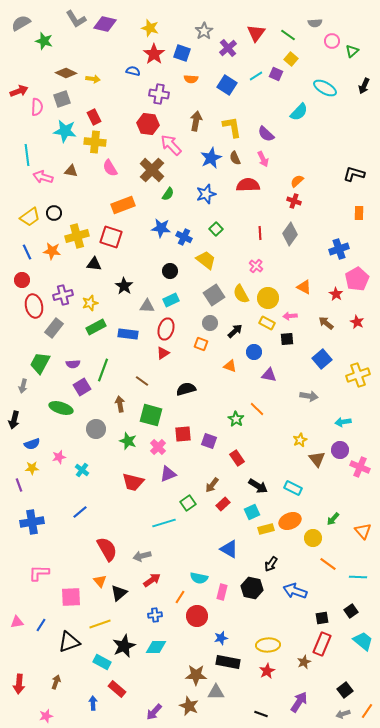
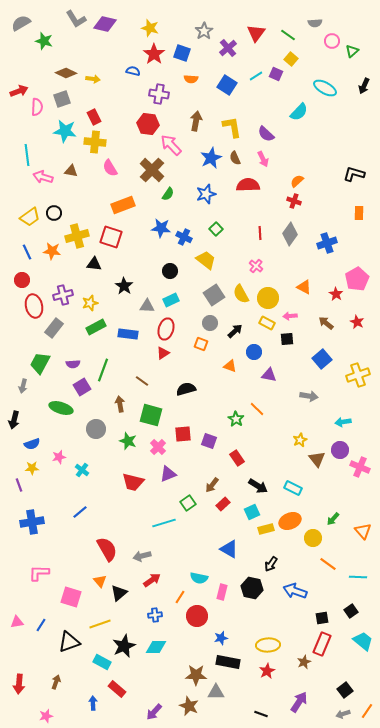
blue cross at (339, 249): moved 12 px left, 6 px up
pink square at (71, 597): rotated 20 degrees clockwise
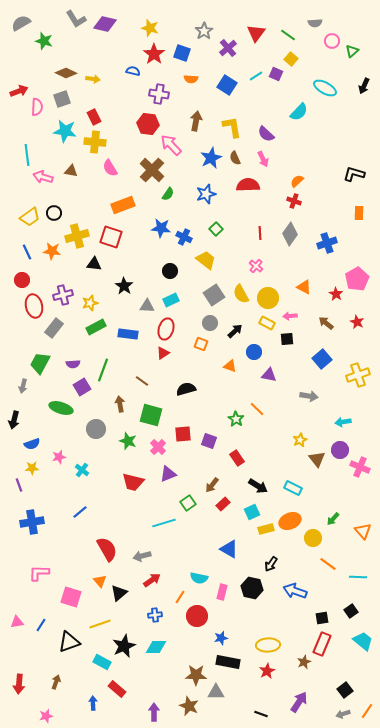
purple arrow at (154, 712): rotated 138 degrees clockwise
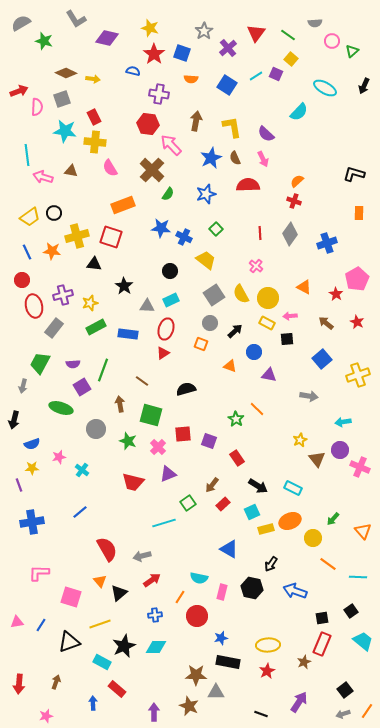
purple diamond at (105, 24): moved 2 px right, 14 px down
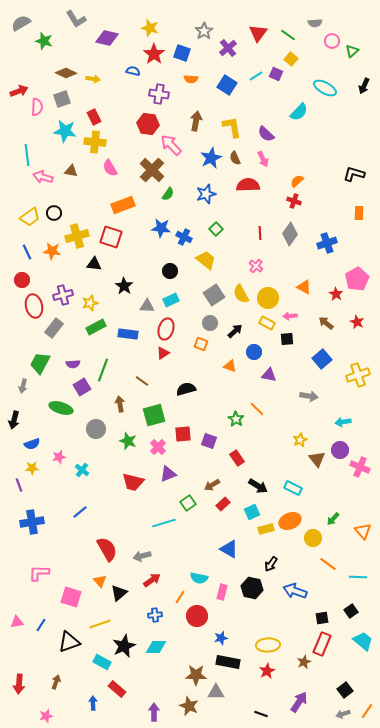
red triangle at (256, 33): moved 2 px right
green square at (151, 415): moved 3 px right; rotated 30 degrees counterclockwise
brown arrow at (212, 485): rotated 21 degrees clockwise
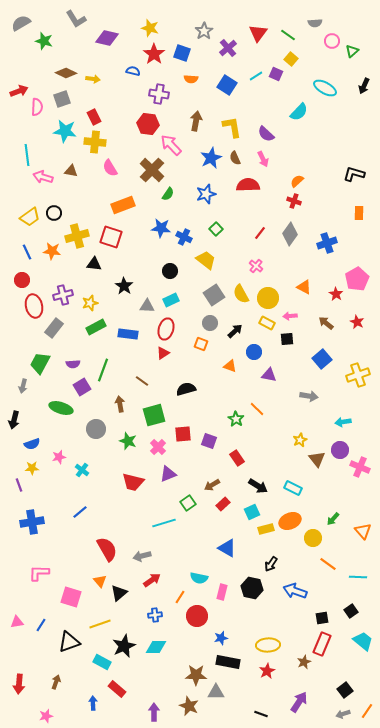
red line at (260, 233): rotated 40 degrees clockwise
blue triangle at (229, 549): moved 2 px left, 1 px up
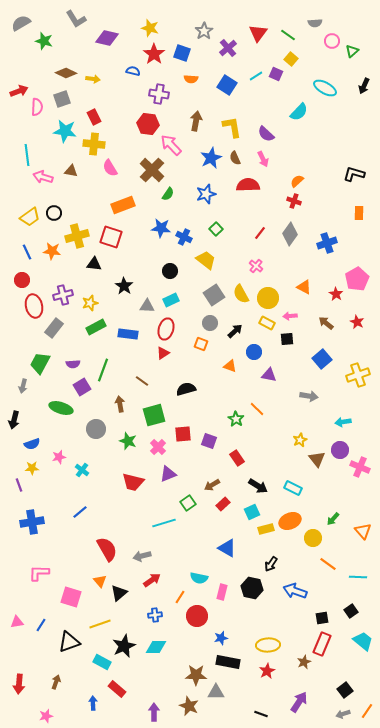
yellow cross at (95, 142): moved 1 px left, 2 px down
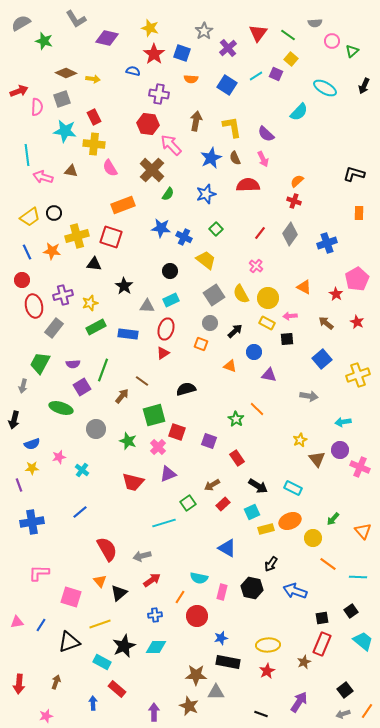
brown arrow at (120, 404): moved 2 px right, 8 px up; rotated 49 degrees clockwise
red square at (183, 434): moved 6 px left, 2 px up; rotated 24 degrees clockwise
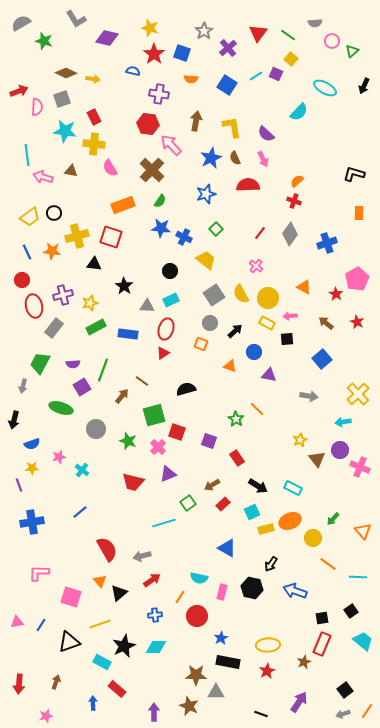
green semicircle at (168, 194): moved 8 px left, 7 px down
yellow cross at (358, 375): moved 19 px down; rotated 25 degrees counterclockwise
blue star at (221, 638): rotated 16 degrees counterclockwise
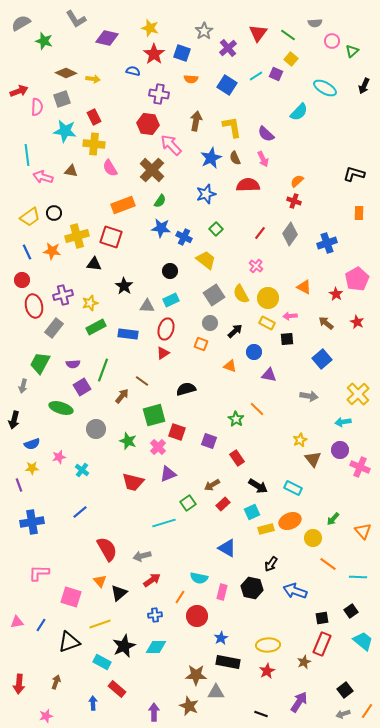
brown triangle at (317, 459): moved 4 px left
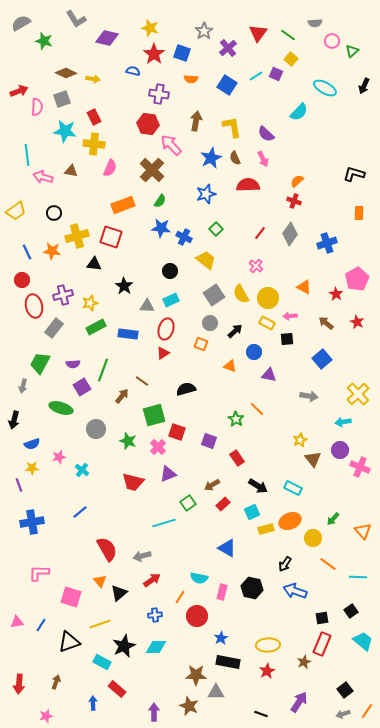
pink semicircle at (110, 168): rotated 126 degrees counterclockwise
yellow trapezoid at (30, 217): moved 14 px left, 6 px up
black arrow at (271, 564): moved 14 px right
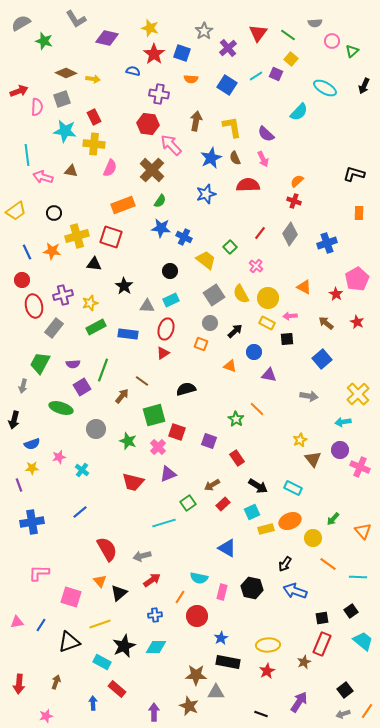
green square at (216, 229): moved 14 px right, 18 px down
